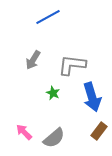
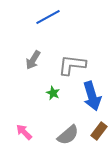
blue arrow: moved 1 px up
gray semicircle: moved 14 px right, 3 px up
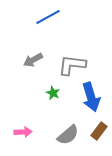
gray arrow: rotated 30 degrees clockwise
blue arrow: moved 1 px left, 1 px down
pink arrow: moved 1 px left; rotated 132 degrees clockwise
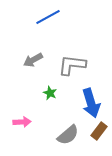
green star: moved 3 px left
blue arrow: moved 6 px down
pink arrow: moved 1 px left, 10 px up
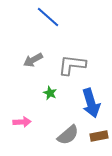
blue line: rotated 70 degrees clockwise
brown rectangle: moved 5 px down; rotated 42 degrees clockwise
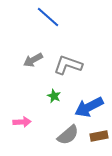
gray L-shape: moved 4 px left; rotated 12 degrees clockwise
green star: moved 4 px right, 3 px down
blue arrow: moved 2 px left, 4 px down; rotated 80 degrees clockwise
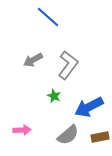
gray L-shape: rotated 108 degrees clockwise
pink arrow: moved 8 px down
brown rectangle: moved 1 px right, 1 px down
